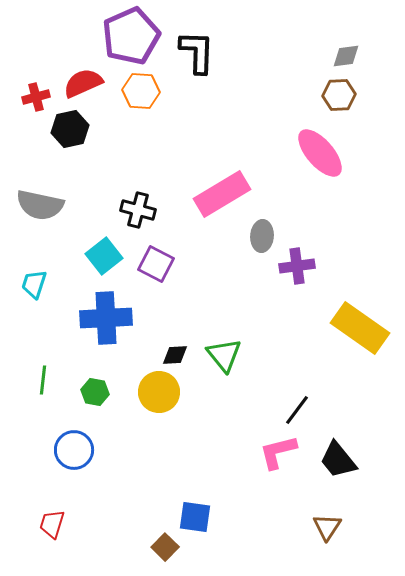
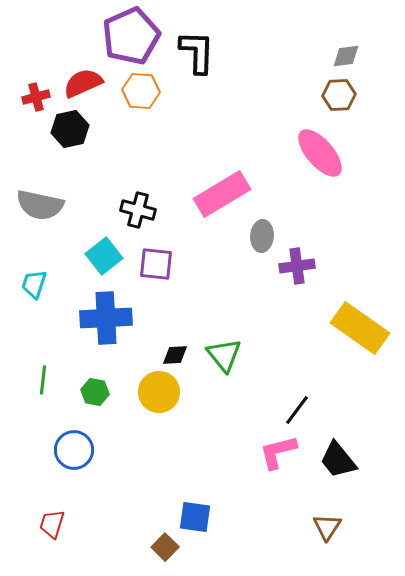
purple square: rotated 21 degrees counterclockwise
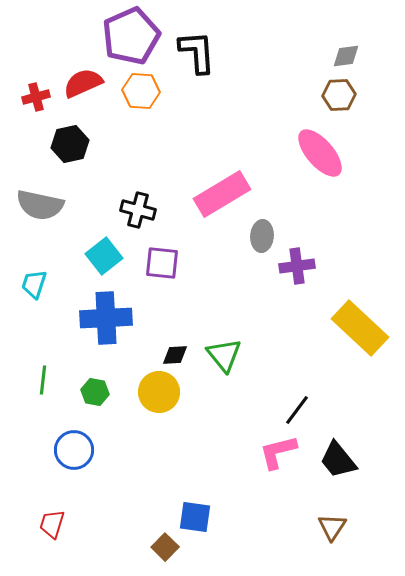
black L-shape: rotated 6 degrees counterclockwise
black hexagon: moved 15 px down
purple square: moved 6 px right, 1 px up
yellow rectangle: rotated 8 degrees clockwise
brown triangle: moved 5 px right
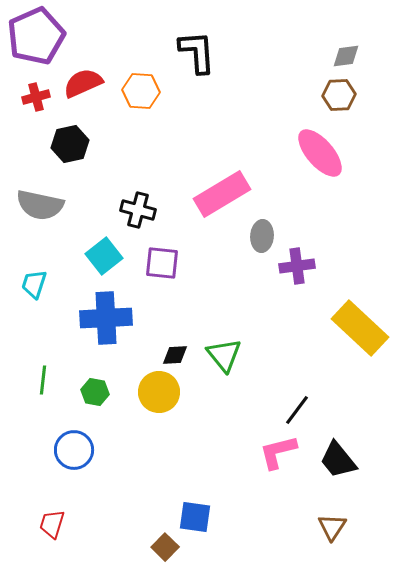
purple pentagon: moved 95 px left
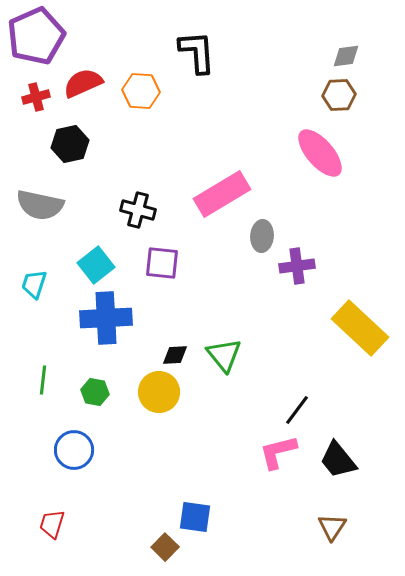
cyan square: moved 8 px left, 9 px down
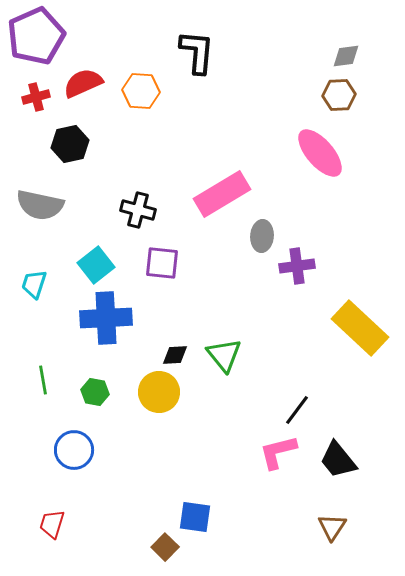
black L-shape: rotated 9 degrees clockwise
green line: rotated 16 degrees counterclockwise
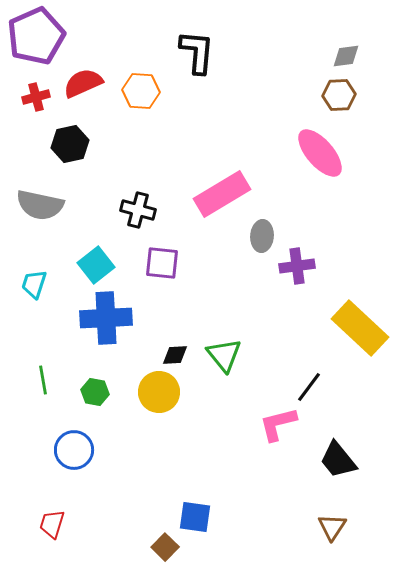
black line: moved 12 px right, 23 px up
pink L-shape: moved 28 px up
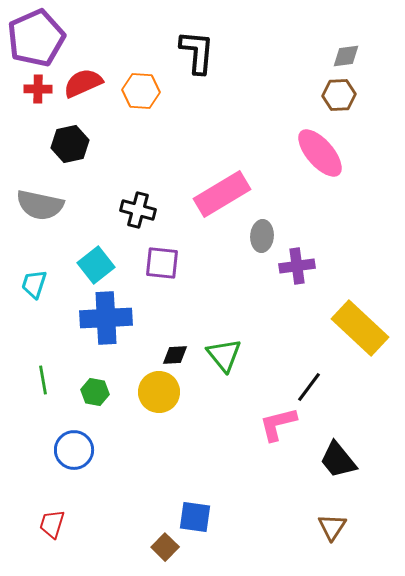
purple pentagon: moved 2 px down
red cross: moved 2 px right, 8 px up; rotated 16 degrees clockwise
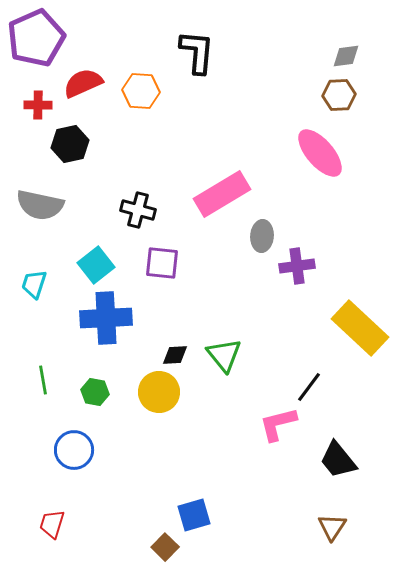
red cross: moved 16 px down
blue square: moved 1 px left, 2 px up; rotated 24 degrees counterclockwise
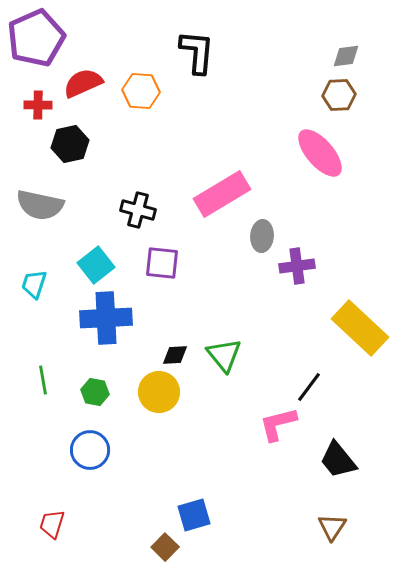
blue circle: moved 16 px right
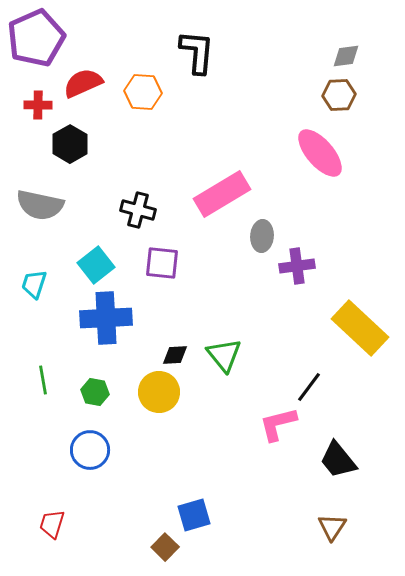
orange hexagon: moved 2 px right, 1 px down
black hexagon: rotated 18 degrees counterclockwise
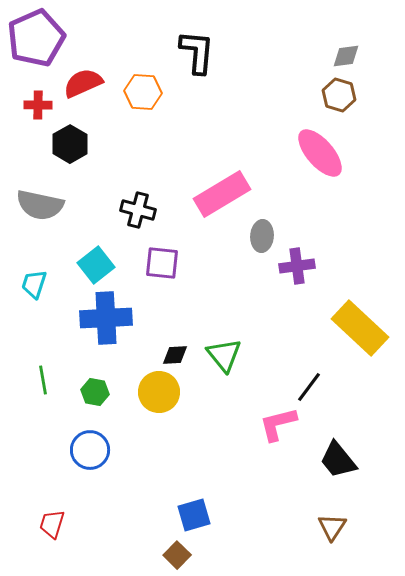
brown hexagon: rotated 20 degrees clockwise
brown square: moved 12 px right, 8 px down
